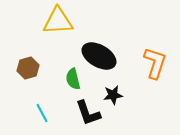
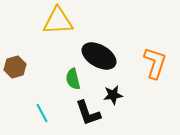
brown hexagon: moved 13 px left, 1 px up
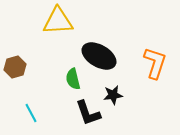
cyan line: moved 11 px left
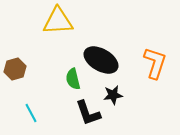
black ellipse: moved 2 px right, 4 px down
brown hexagon: moved 2 px down
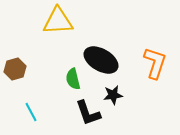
cyan line: moved 1 px up
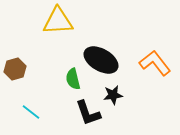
orange L-shape: rotated 56 degrees counterclockwise
cyan line: rotated 24 degrees counterclockwise
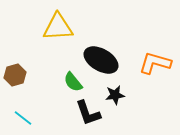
yellow triangle: moved 6 px down
orange L-shape: rotated 36 degrees counterclockwise
brown hexagon: moved 6 px down
green semicircle: moved 3 px down; rotated 25 degrees counterclockwise
black star: moved 2 px right
cyan line: moved 8 px left, 6 px down
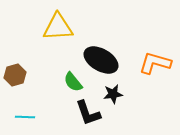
black star: moved 2 px left, 1 px up
cyan line: moved 2 px right, 1 px up; rotated 36 degrees counterclockwise
